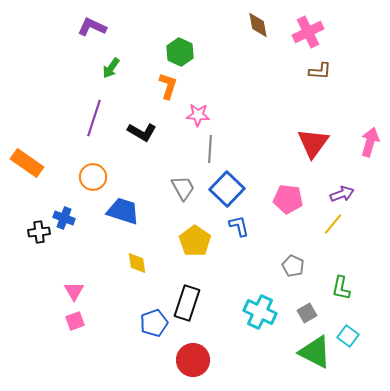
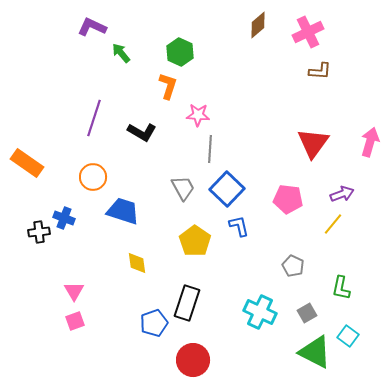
brown diamond: rotated 60 degrees clockwise
green arrow: moved 10 px right, 15 px up; rotated 105 degrees clockwise
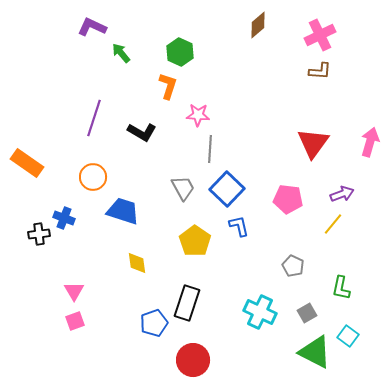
pink cross: moved 12 px right, 3 px down
black cross: moved 2 px down
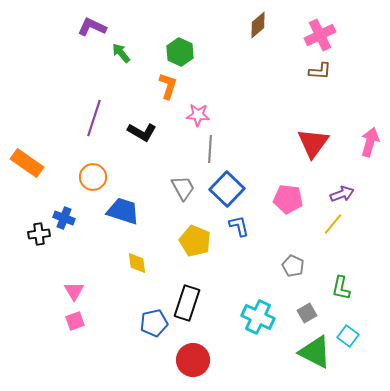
yellow pentagon: rotated 12 degrees counterclockwise
cyan cross: moved 2 px left, 5 px down
blue pentagon: rotated 8 degrees clockwise
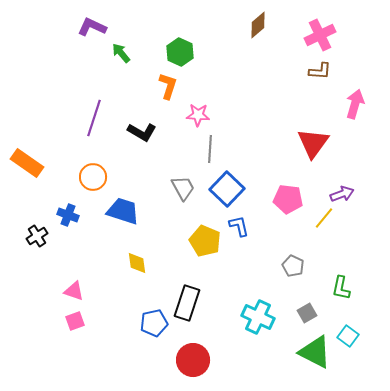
pink arrow: moved 15 px left, 38 px up
blue cross: moved 4 px right, 3 px up
yellow line: moved 9 px left, 6 px up
black cross: moved 2 px left, 2 px down; rotated 25 degrees counterclockwise
yellow pentagon: moved 10 px right
pink triangle: rotated 40 degrees counterclockwise
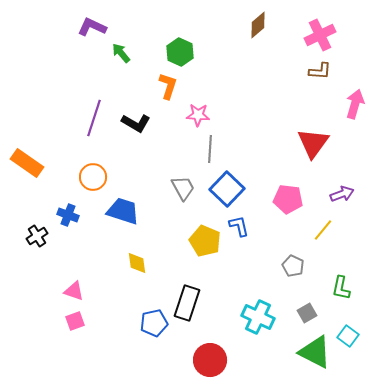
black L-shape: moved 6 px left, 9 px up
yellow line: moved 1 px left, 12 px down
red circle: moved 17 px right
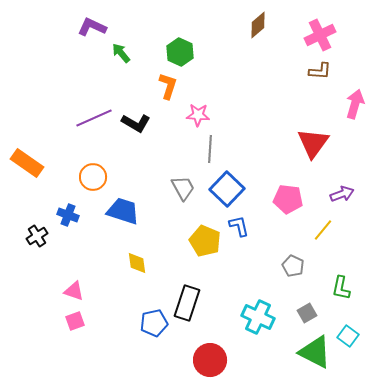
purple line: rotated 48 degrees clockwise
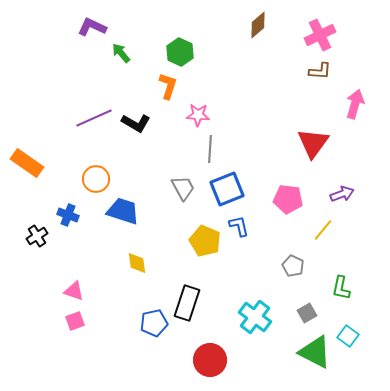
orange circle: moved 3 px right, 2 px down
blue square: rotated 24 degrees clockwise
cyan cross: moved 3 px left; rotated 12 degrees clockwise
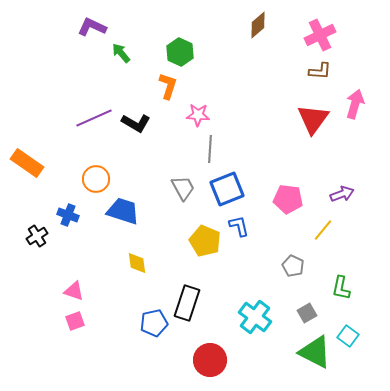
red triangle: moved 24 px up
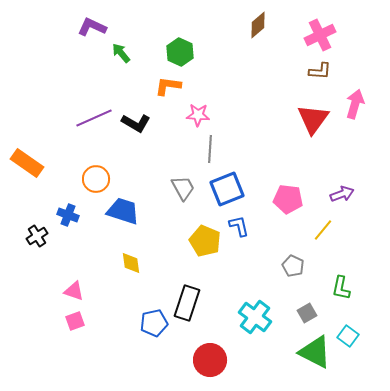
orange L-shape: rotated 100 degrees counterclockwise
yellow diamond: moved 6 px left
